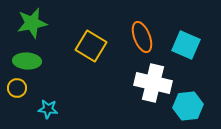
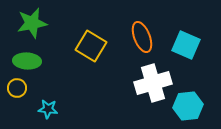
white cross: rotated 30 degrees counterclockwise
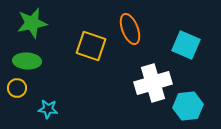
orange ellipse: moved 12 px left, 8 px up
yellow square: rotated 12 degrees counterclockwise
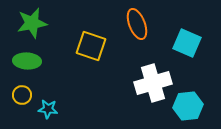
orange ellipse: moved 7 px right, 5 px up
cyan square: moved 1 px right, 2 px up
yellow circle: moved 5 px right, 7 px down
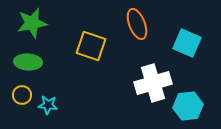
green ellipse: moved 1 px right, 1 px down
cyan star: moved 4 px up
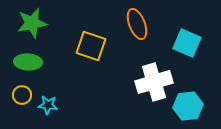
white cross: moved 1 px right, 1 px up
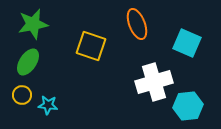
green star: moved 1 px right, 1 px down
green ellipse: rotated 60 degrees counterclockwise
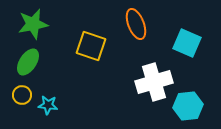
orange ellipse: moved 1 px left
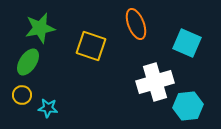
green star: moved 7 px right, 4 px down
white cross: moved 1 px right
cyan star: moved 3 px down
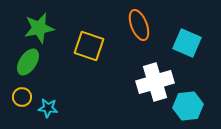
orange ellipse: moved 3 px right, 1 px down
green star: moved 1 px left
yellow square: moved 2 px left
yellow circle: moved 2 px down
